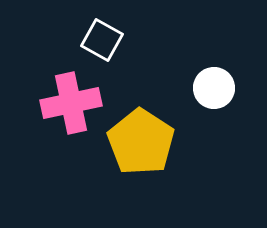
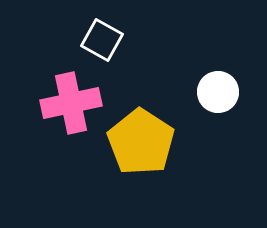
white circle: moved 4 px right, 4 px down
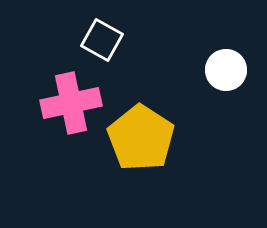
white circle: moved 8 px right, 22 px up
yellow pentagon: moved 4 px up
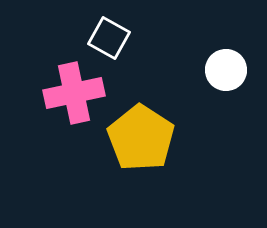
white square: moved 7 px right, 2 px up
pink cross: moved 3 px right, 10 px up
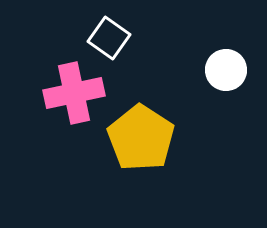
white square: rotated 6 degrees clockwise
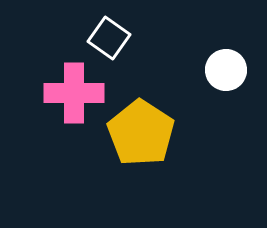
pink cross: rotated 12 degrees clockwise
yellow pentagon: moved 5 px up
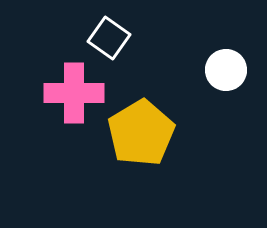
yellow pentagon: rotated 8 degrees clockwise
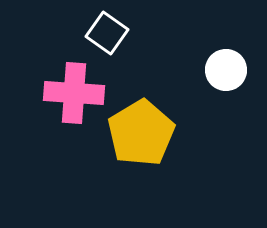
white square: moved 2 px left, 5 px up
pink cross: rotated 4 degrees clockwise
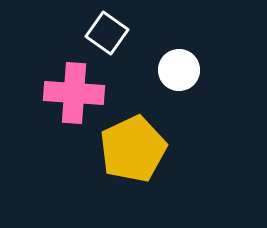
white circle: moved 47 px left
yellow pentagon: moved 8 px left, 16 px down; rotated 6 degrees clockwise
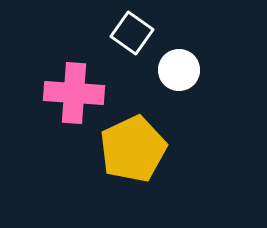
white square: moved 25 px right
